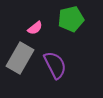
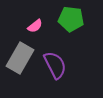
green pentagon: rotated 20 degrees clockwise
pink semicircle: moved 2 px up
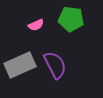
pink semicircle: moved 1 px right, 1 px up; rotated 14 degrees clockwise
gray rectangle: moved 7 px down; rotated 36 degrees clockwise
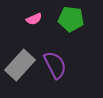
pink semicircle: moved 2 px left, 6 px up
gray rectangle: rotated 24 degrees counterclockwise
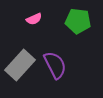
green pentagon: moved 7 px right, 2 px down
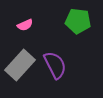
pink semicircle: moved 9 px left, 6 px down
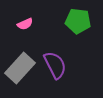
pink semicircle: moved 1 px up
gray rectangle: moved 3 px down
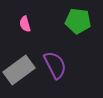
pink semicircle: rotated 98 degrees clockwise
gray rectangle: moved 1 px left, 2 px down; rotated 12 degrees clockwise
